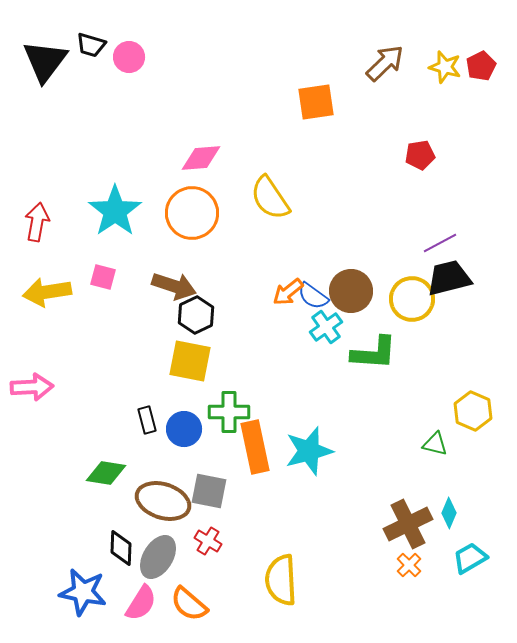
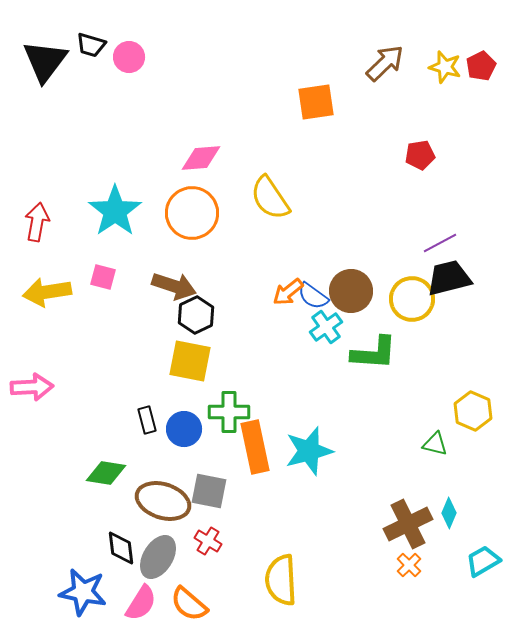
black diamond at (121, 548): rotated 9 degrees counterclockwise
cyan trapezoid at (470, 558): moved 13 px right, 3 px down
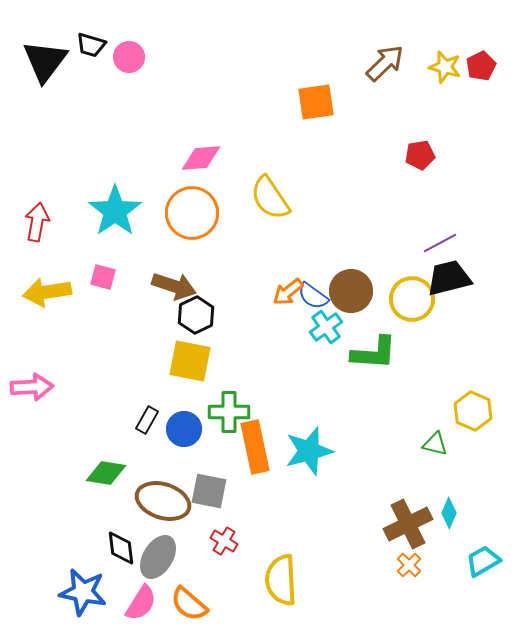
black rectangle at (147, 420): rotated 44 degrees clockwise
red cross at (208, 541): moved 16 px right
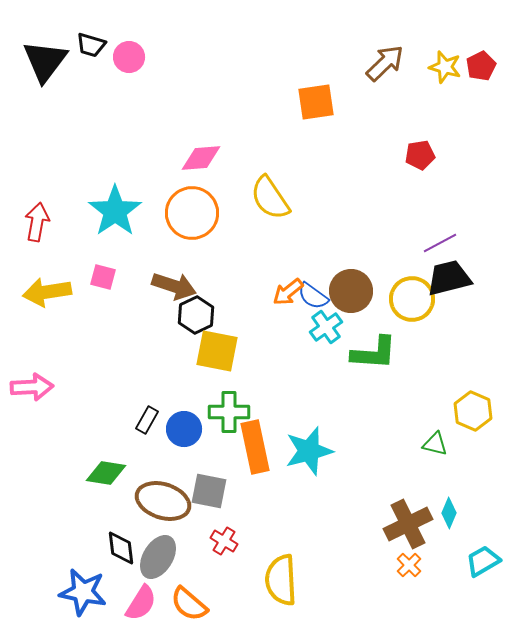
yellow square at (190, 361): moved 27 px right, 10 px up
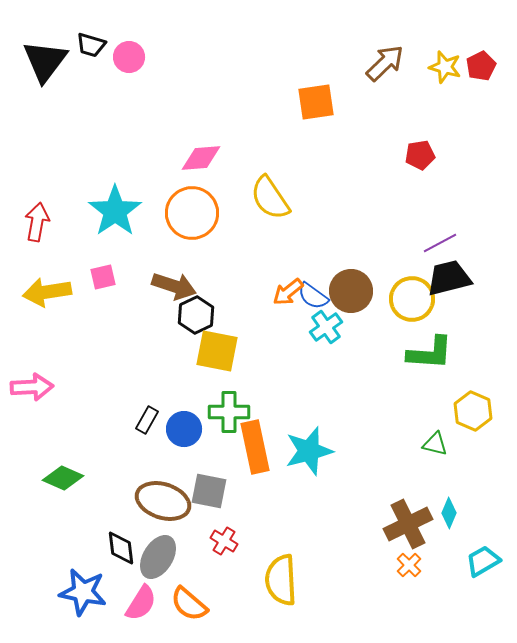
pink square at (103, 277): rotated 28 degrees counterclockwise
green L-shape at (374, 353): moved 56 px right
green diamond at (106, 473): moved 43 px left, 5 px down; rotated 15 degrees clockwise
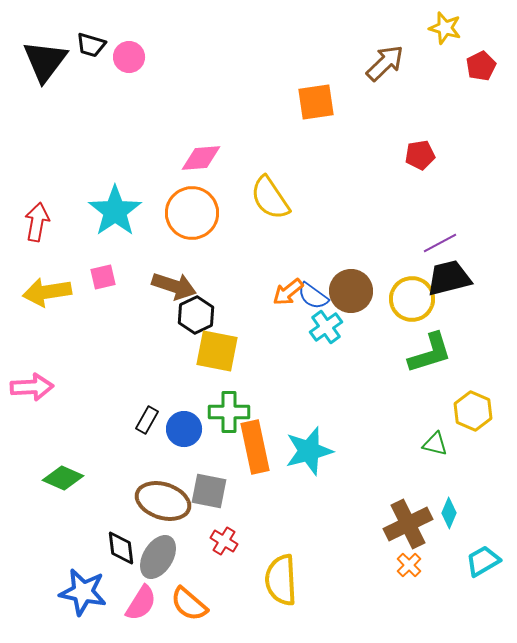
yellow star at (445, 67): moved 39 px up
green L-shape at (430, 353): rotated 21 degrees counterclockwise
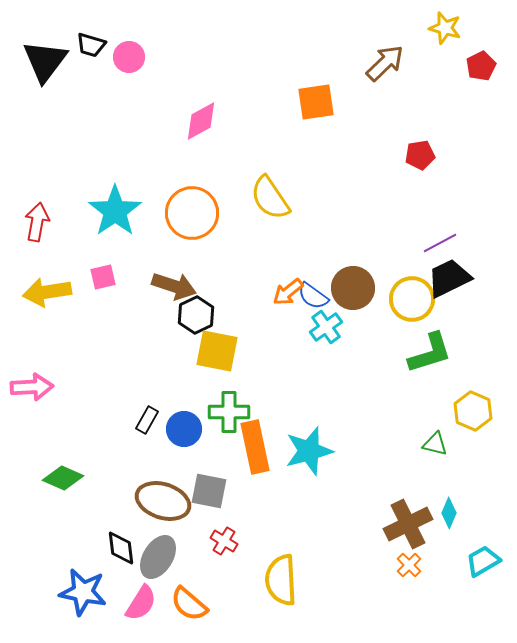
pink diamond at (201, 158): moved 37 px up; rotated 24 degrees counterclockwise
black trapezoid at (449, 278): rotated 12 degrees counterclockwise
brown circle at (351, 291): moved 2 px right, 3 px up
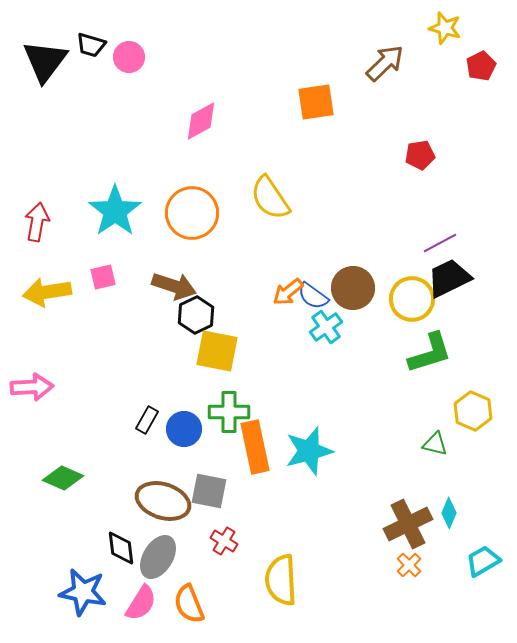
orange semicircle at (189, 604): rotated 27 degrees clockwise
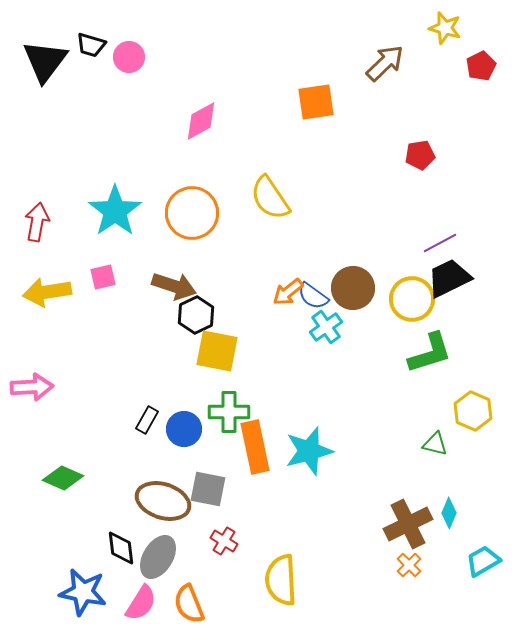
gray square at (209, 491): moved 1 px left, 2 px up
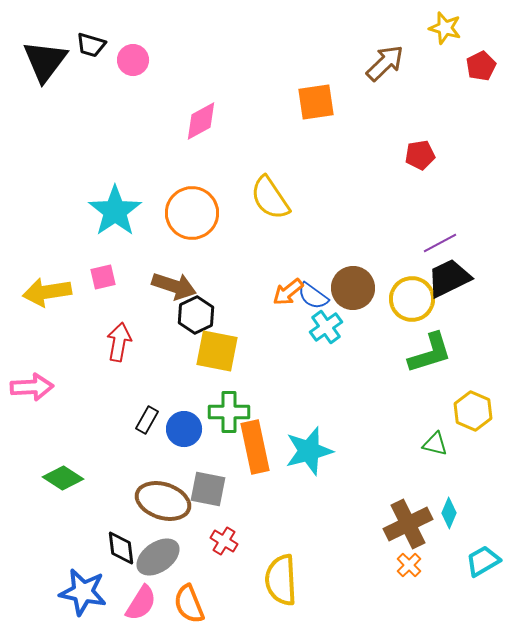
pink circle at (129, 57): moved 4 px right, 3 px down
red arrow at (37, 222): moved 82 px right, 120 px down
green diamond at (63, 478): rotated 9 degrees clockwise
gray ellipse at (158, 557): rotated 24 degrees clockwise
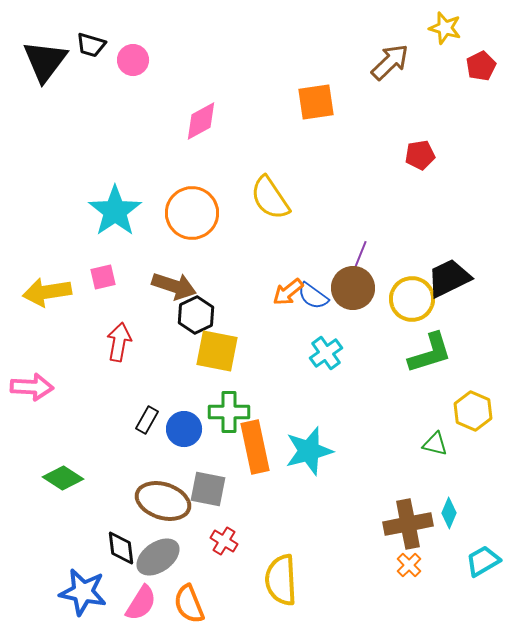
brown arrow at (385, 63): moved 5 px right, 1 px up
purple line at (440, 243): moved 81 px left, 15 px down; rotated 40 degrees counterclockwise
cyan cross at (326, 327): moved 26 px down
pink arrow at (32, 387): rotated 6 degrees clockwise
brown cross at (408, 524): rotated 15 degrees clockwise
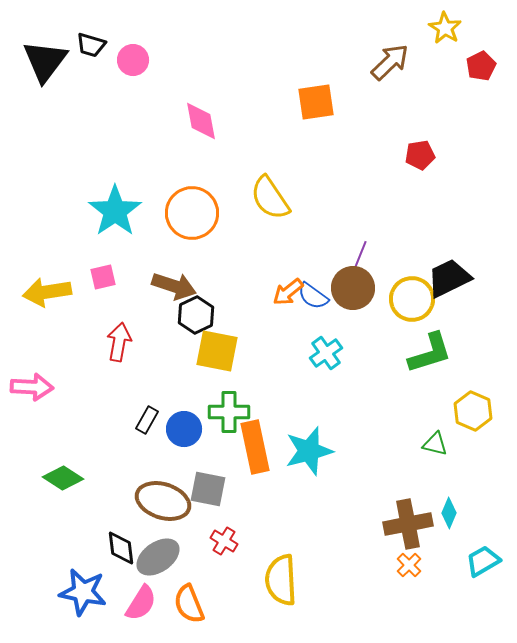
yellow star at (445, 28): rotated 16 degrees clockwise
pink diamond at (201, 121): rotated 72 degrees counterclockwise
